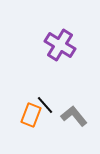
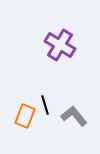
black line: rotated 24 degrees clockwise
orange rectangle: moved 6 px left, 1 px down
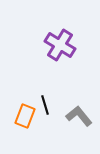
gray L-shape: moved 5 px right
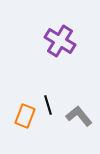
purple cross: moved 4 px up
black line: moved 3 px right
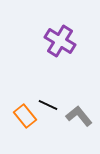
black line: rotated 48 degrees counterclockwise
orange rectangle: rotated 60 degrees counterclockwise
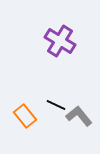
black line: moved 8 px right
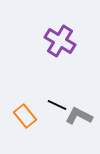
black line: moved 1 px right
gray L-shape: rotated 24 degrees counterclockwise
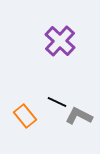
purple cross: rotated 12 degrees clockwise
black line: moved 3 px up
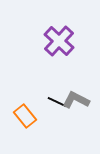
purple cross: moved 1 px left
gray L-shape: moved 3 px left, 16 px up
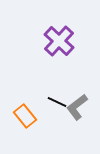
gray L-shape: moved 1 px right, 7 px down; rotated 64 degrees counterclockwise
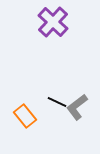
purple cross: moved 6 px left, 19 px up
